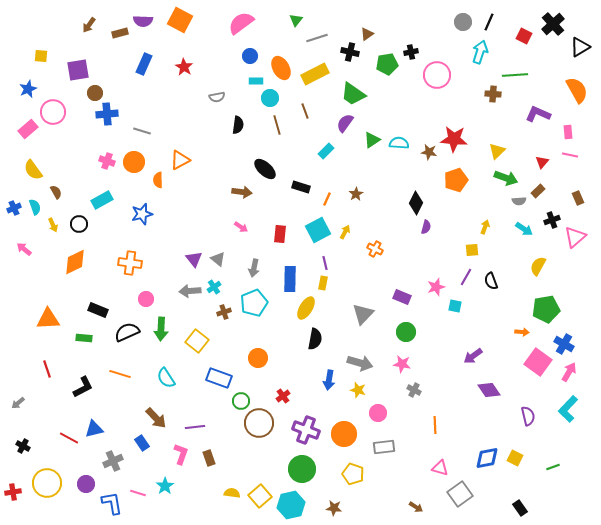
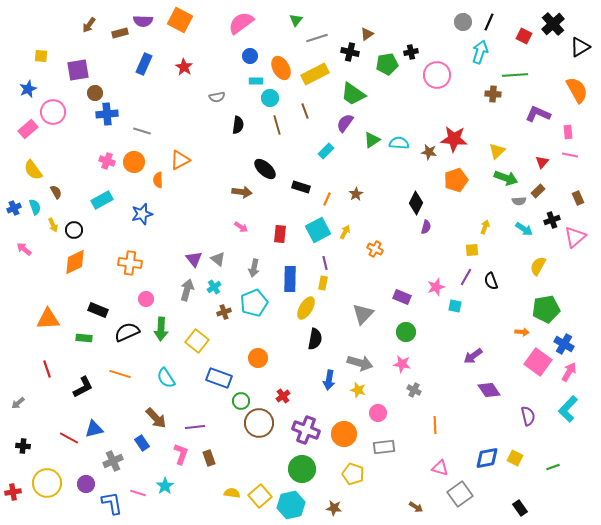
black circle at (79, 224): moved 5 px left, 6 px down
gray arrow at (190, 291): moved 3 px left, 1 px up; rotated 110 degrees clockwise
black cross at (23, 446): rotated 24 degrees counterclockwise
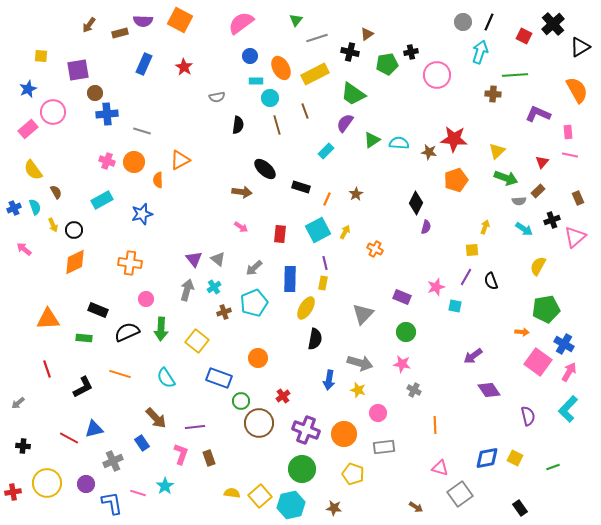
gray arrow at (254, 268): rotated 36 degrees clockwise
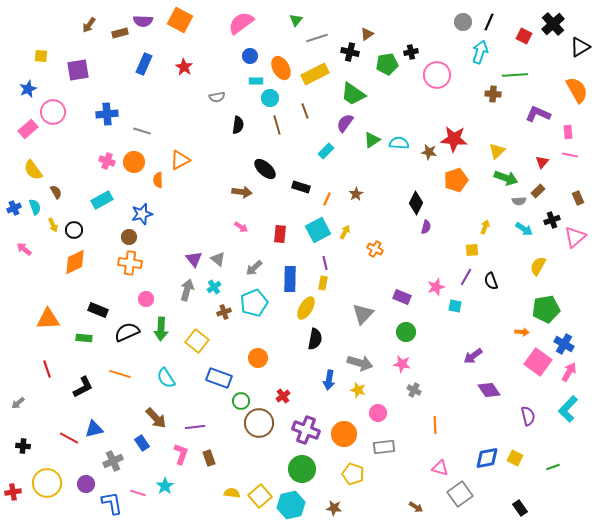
brown circle at (95, 93): moved 34 px right, 144 px down
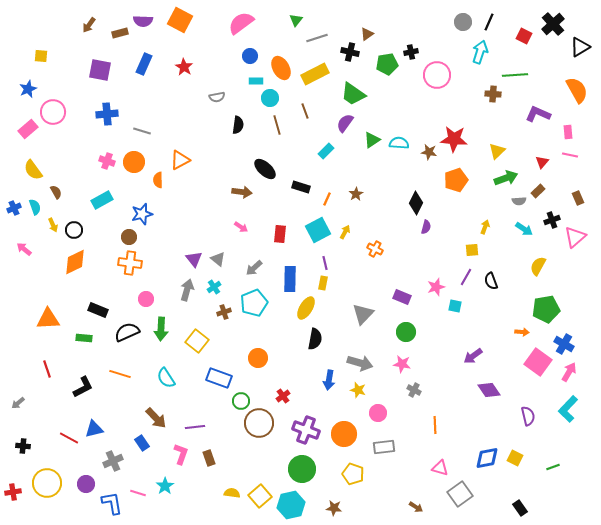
purple square at (78, 70): moved 22 px right; rotated 20 degrees clockwise
green arrow at (506, 178): rotated 40 degrees counterclockwise
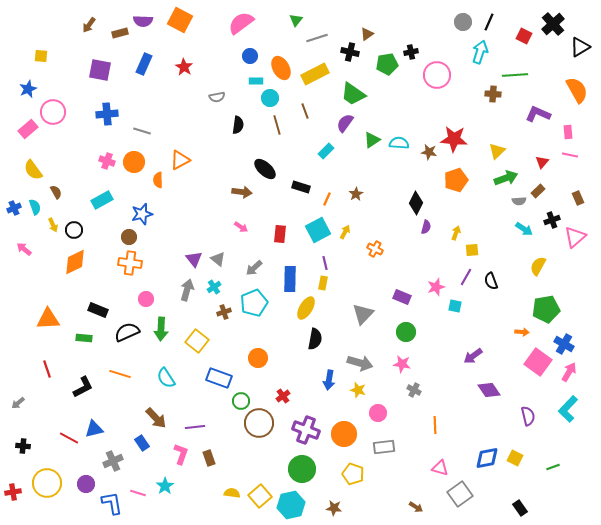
yellow arrow at (485, 227): moved 29 px left, 6 px down
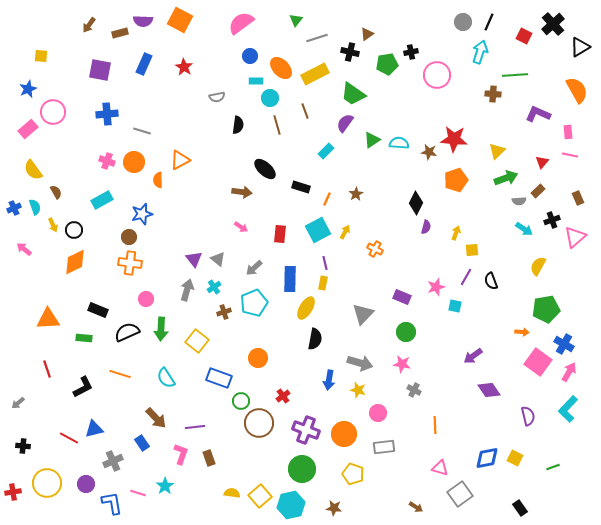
orange ellipse at (281, 68): rotated 15 degrees counterclockwise
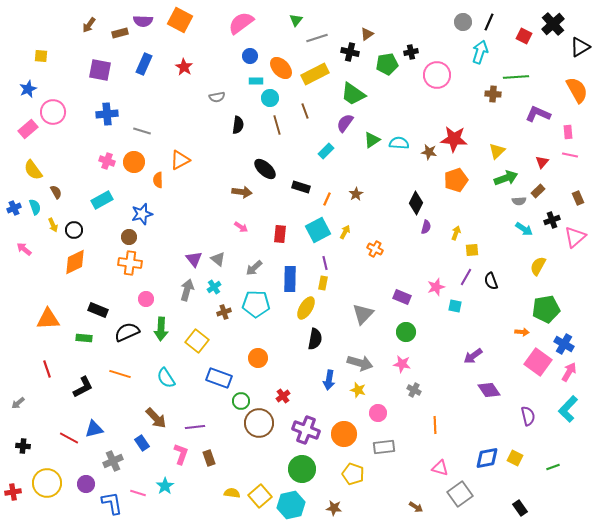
green line at (515, 75): moved 1 px right, 2 px down
cyan pentagon at (254, 303): moved 2 px right, 1 px down; rotated 24 degrees clockwise
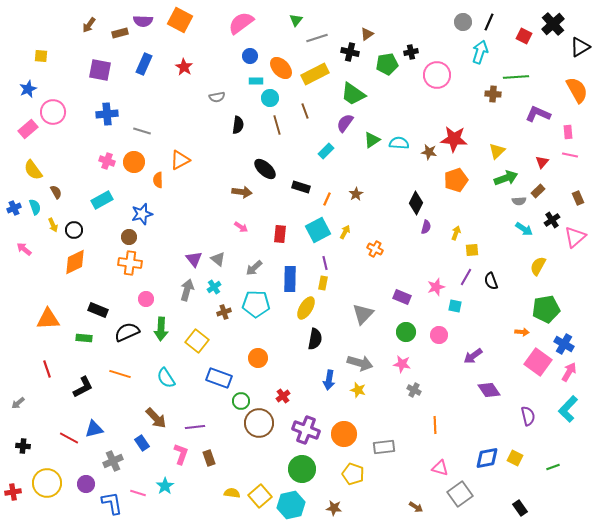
black cross at (552, 220): rotated 14 degrees counterclockwise
pink circle at (378, 413): moved 61 px right, 78 px up
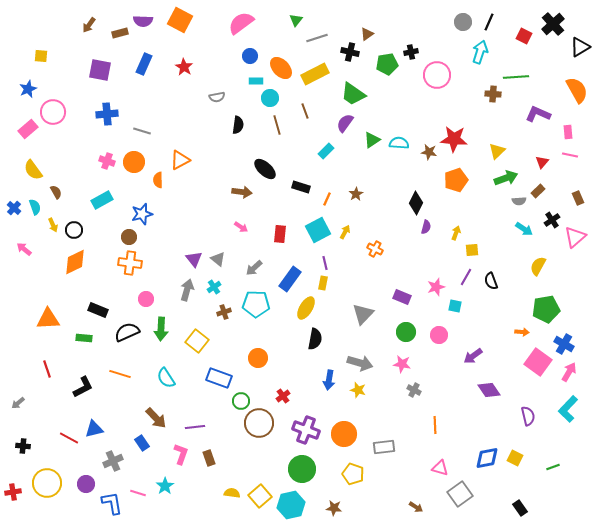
blue cross at (14, 208): rotated 24 degrees counterclockwise
blue rectangle at (290, 279): rotated 35 degrees clockwise
